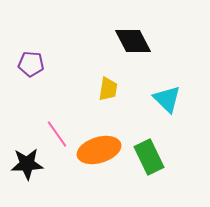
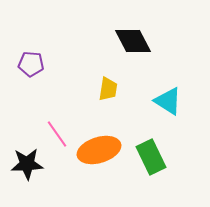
cyan triangle: moved 1 px right, 2 px down; rotated 12 degrees counterclockwise
green rectangle: moved 2 px right
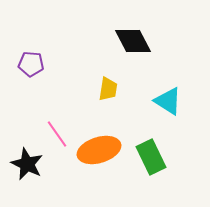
black star: rotated 28 degrees clockwise
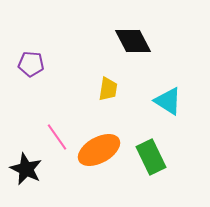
pink line: moved 3 px down
orange ellipse: rotated 12 degrees counterclockwise
black star: moved 1 px left, 5 px down
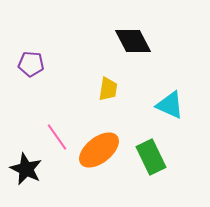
cyan triangle: moved 2 px right, 4 px down; rotated 8 degrees counterclockwise
orange ellipse: rotated 9 degrees counterclockwise
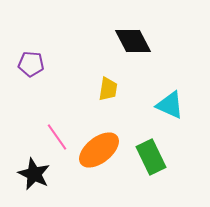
black star: moved 8 px right, 5 px down
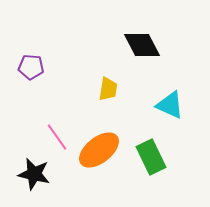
black diamond: moved 9 px right, 4 px down
purple pentagon: moved 3 px down
black star: rotated 12 degrees counterclockwise
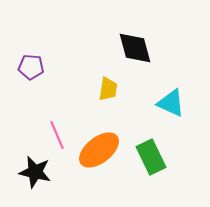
black diamond: moved 7 px left, 3 px down; rotated 12 degrees clockwise
cyan triangle: moved 1 px right, 2 px up
pink line: moved 2 px up; rotated 12 degrees clockwise
black star: moved 1 px right, 2 px up
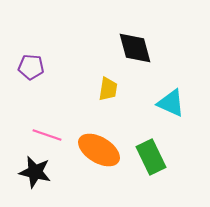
pink line: moved 10 px left; rotated 48 degrees counterclockwise
orange ellipse: rotated 69 degrees clockwise
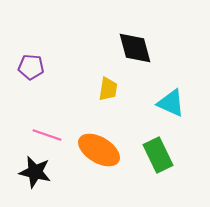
green rectangle: moved 7 px right, 2 px up
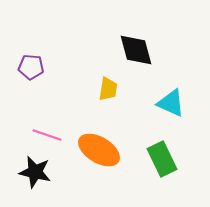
black diamond: moved 1 px right, 2 px down
green rectangle: moved 4 px right, 4 px down
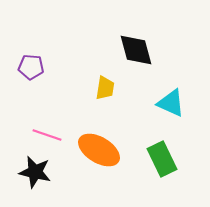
yellow trapezoid: moved 3 px left, 1 px up
